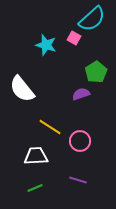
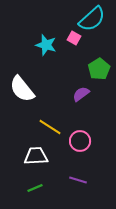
green pentagon: moved 3 px right, 3 px up
purple semicircle: rotated 18 degrees counterclockwise
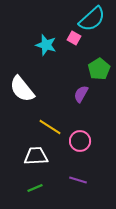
purple semicircle: rotated 24 degrees counterclockwise
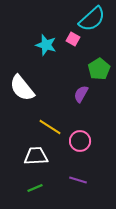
pink square: moved 1 px left, 1 px down
white semicircle: moved 1 px up
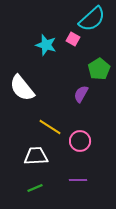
purple line: rotated 18 degrees counterclockwise
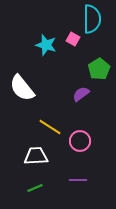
cyan semicircle: rotated 48 degrees counterclockwise
purple semicircle: rotated 24 degrees clockwise
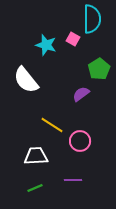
white semicircle: moved 4 px right, 8 px up
yellow line: moved 2 px right, 2 px up
purple line: moved 5 px left
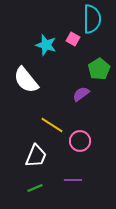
white trapezoid: rotated 115 degrees clockwise
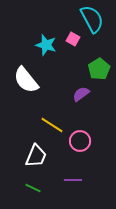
cyan semicircle: rotated 28 degrees counterclockwise
green line: moved 2 px left; rotated 49 degrees clockwise
